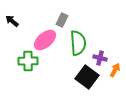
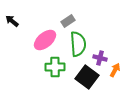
gray rectangle: moved 6 px right, 1 px down; rotated 32 degrees clockwise
green semicircle: moved 1 px down
green cross: moved 27 px right, 6 px down
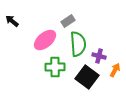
purple cross: moved 1 px left, 2 px up
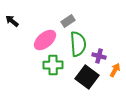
green cross: moved 2 px left, 2 px up
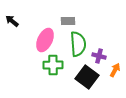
gray rectangle: rotated 32 degrees clockwise
pink ellipse: rotated 25 degrees counterclockwise
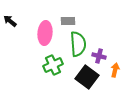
black arrow: moved 2 px left
pink ellipse: moved 7 px up; rotated 20 degrees counterclockwise
green cross: rotated 24 degrees counterclockwise
orange arrow: rotated 16 degrees counterclockwise
